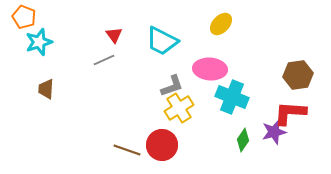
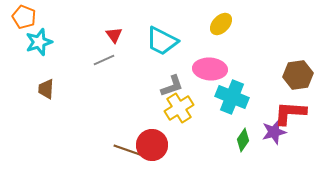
red circle: moved 10 px left
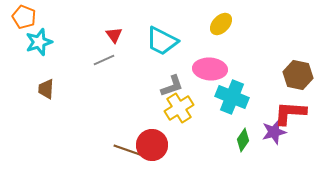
brown hexagon: rotated 20 degrees clockwise
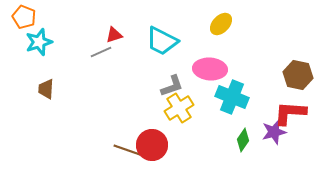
red triangle: rotated 48 degrees clockwise
gray line: moved 3 px left, 8 px up
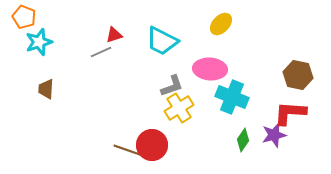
purple star: moved 3 px down
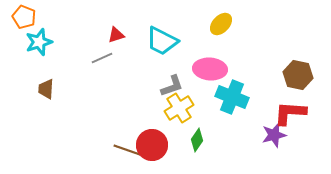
red triangle: moved 2 px right
gray line: moved 1 px right, 6 px down
green diamond: moved 46 px left
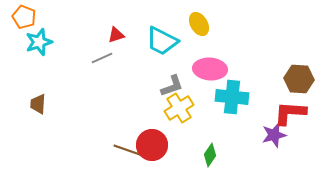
yellow ellipse: moved 22 px left; rotated 75 degrees counterclockwise
brown hexagon: moved 1 px right, 4 px down; rotated 8 degrees counterclockwise
brown trapezoid: moved 8 px left, 15 px down
cyan cross: rotated 16 degrees counterclockwise
green diamond: moved 13 px right, 15 px down
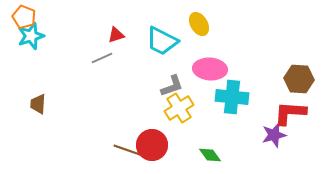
cyan star: moved 8 px left, 6 px up
green diamond: rotated 70 degrees counterclockwise
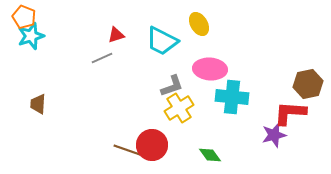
brown hexagon: moved 9 px right, 5 px down; rotated 16 degrees counterclockwise
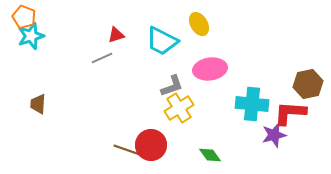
pink ellipse: rotated 12 degrees counterclockwise
cyan cross: moved 20 px right, 7 px down
red circle: moved 1 px left
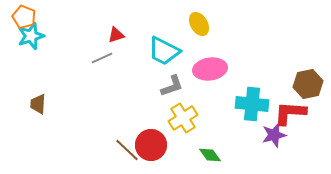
cyan trapezoid: moved 2 px right, 10 px down
yellow cross: moved 4 px right, 10 px down
brown line: rotated 24 degrees clockwise
